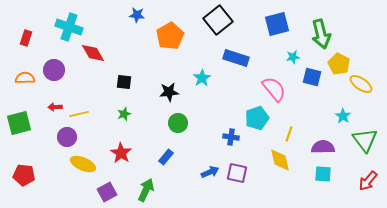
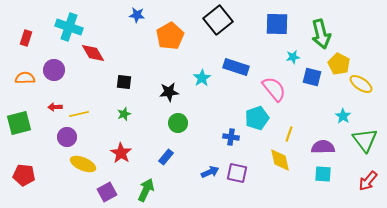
blue square at (277, 24): rotated 15 degrees clockwise
blue rectangle at (236, 58): moved 9 px down
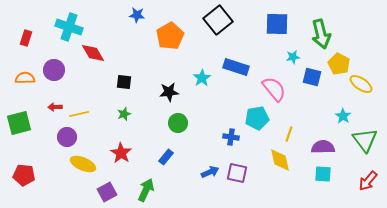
cyan pentagon at (257, 118): rotated 10 degrees clockwise
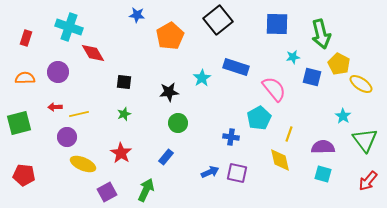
purple circle at (54, 70): moved 4 px right, 2 px down
cyan pentagon at (257, 118): moved 2 px right; rotated 20 degrees counterclockwise
cyan square at (323, 174): rotated 12 degrees clockwise
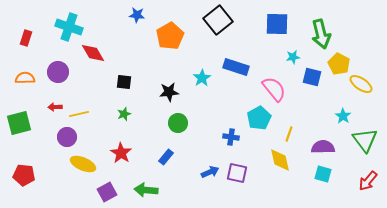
green arrow at (146, 190): rotated 110 degrees counterclockwise
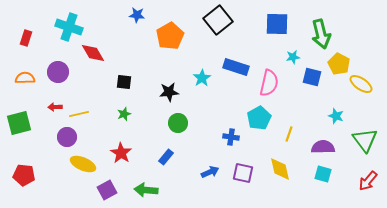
pink semicircle at (274, 89): moved 5 px left, 6 px up; rotated 52 degrees clockwise
cyan star at (343, 116): moved 7 px left; rotated 14 degrees counterclockwise
yellow diamond at (280, 160): moved 9 px down
purple square at (237, 173): moved 6 px right
purple square at (107, 192): moved 2 px up
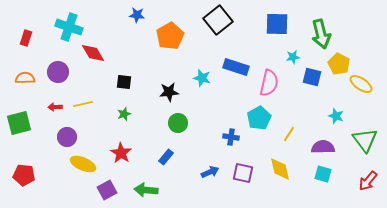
cyan star at (202, 78): rotated 24 degrees counterclockwise
yellow line at (79, 114): moved 4 px right, 10 px up
yellow line at (289, 134): rotated 14 degrees clockwise
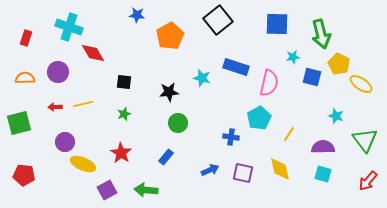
purple circle at (67, 137): moved 2 px left, 5 px down
blue arrow at (210, 172): moved 2 px up
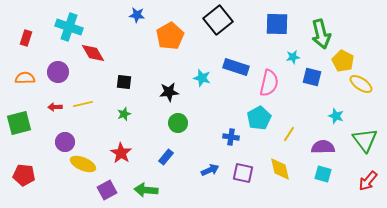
yellow pentagon at (339, 64): moved 4 px right, 3 px up
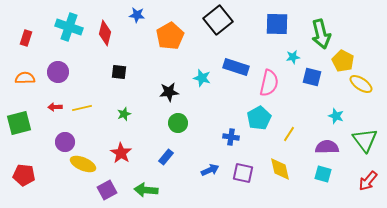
red diamond at (93, 53): moved 12 px right, 20 px up; rotated 45 degrees clockwise
black square at (124, 82): moved 5 px left, 10 px up
yellow line at (83, 104): moved 1 px left, 4 px down
purple semicircle at (323, 147): moved 4 px right
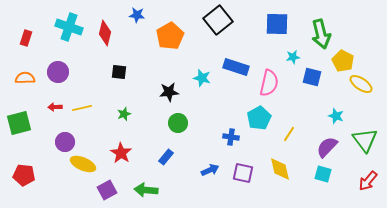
purple semicircle at (327, 147): rotated 45 degrees counterclockwise
